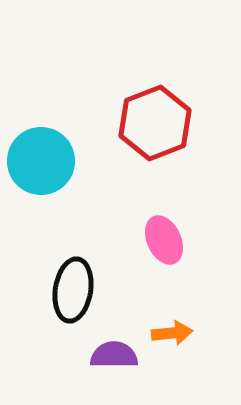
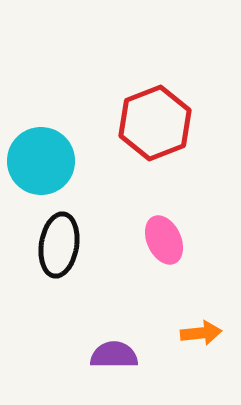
black ellipse: moved 14 px left, 45 px up
orange arrow: moved 29 px right
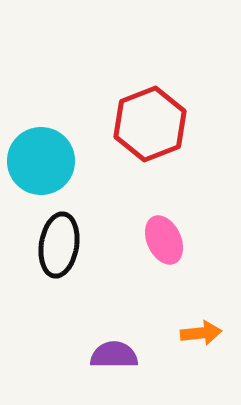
red hexagon: moved 5 px left, 1 px down
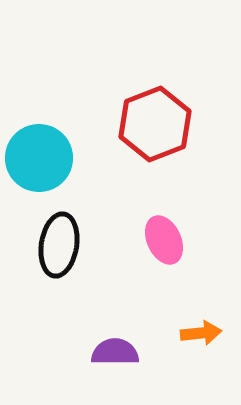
red hexagon: moved 5 px right
cyan circle: moved 2 px left, 3 px up
purple semicircle: moved 1 px right, 3 px up
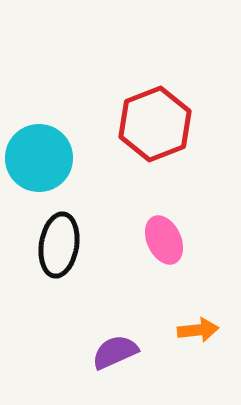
orange arrow: moved 3 px left, 3 px up
purple semicircle: rotated 24 degrees counterclockwise
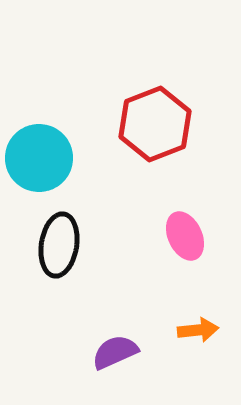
pink ellipse: moved 21 px right, 4 px up
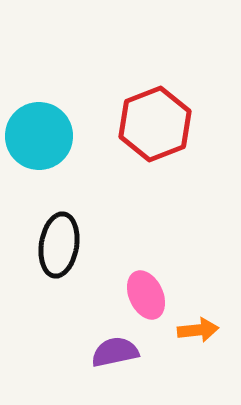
cyan circle: moved 22 px up
pink ellipse: moved 39 px left, 59 px down
purple semicircle: rotated 12 degrees clockwise
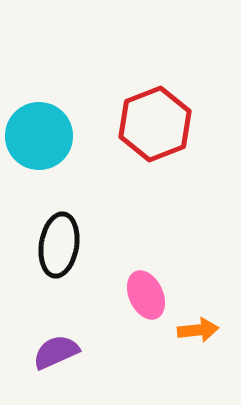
purple semicircle: moved 59 px left; rotated 12 degrees counterclockwise
